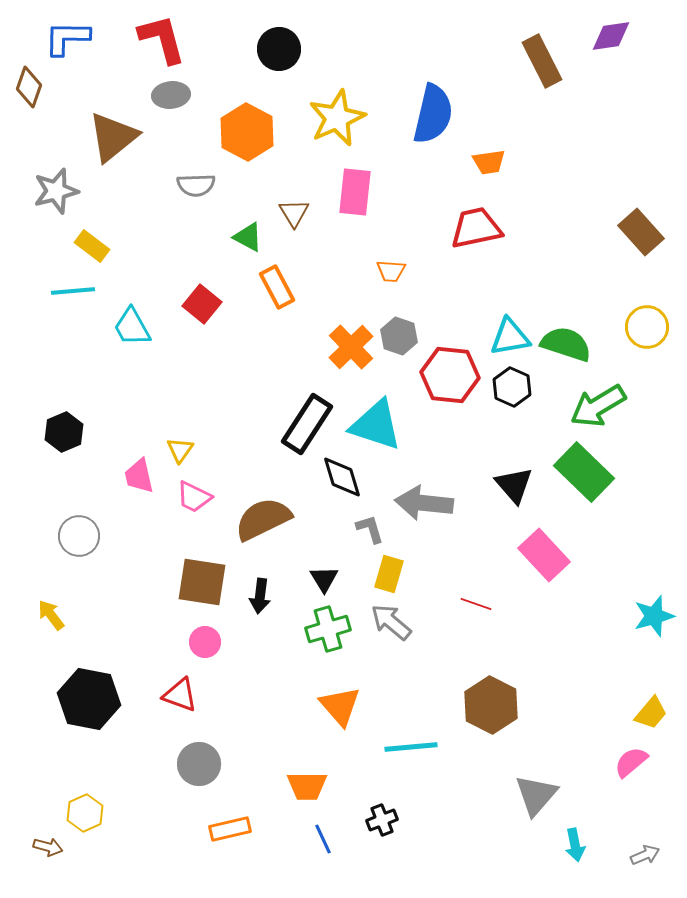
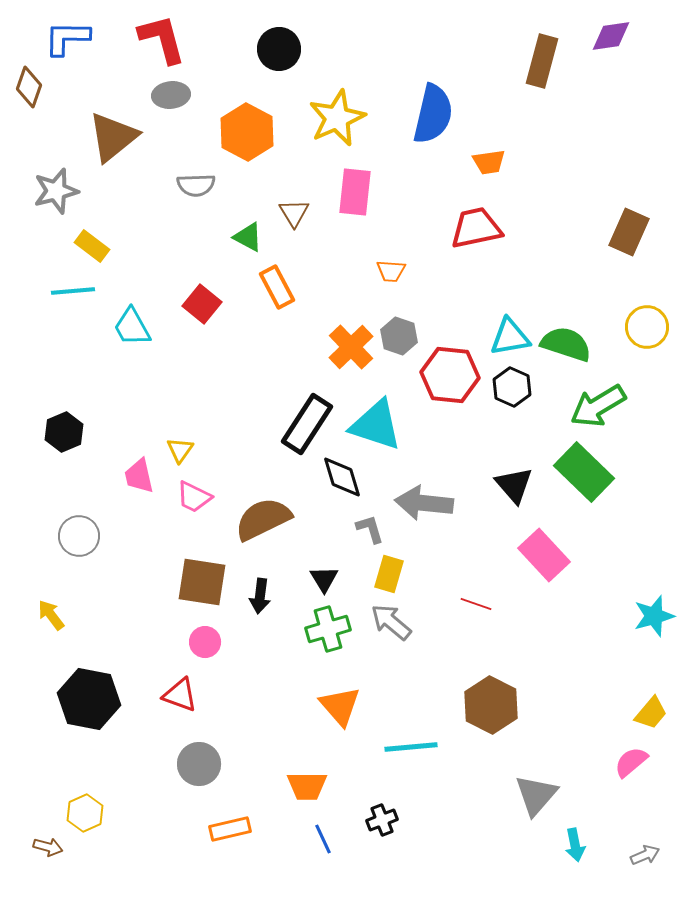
brown rectangle at (542, 61): rotated 42 degrees clockwise
brown rectangle at (641, 232): moved 12 px left; rotated 66 degrees clockwise
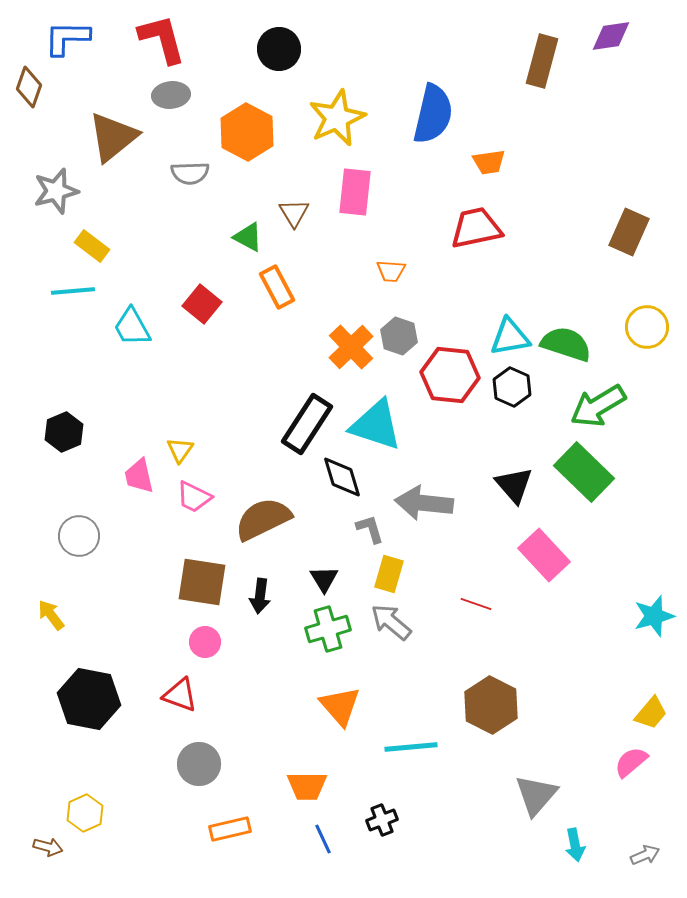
gray semicircle at (196, 185): moved 6 px left, 12 px up
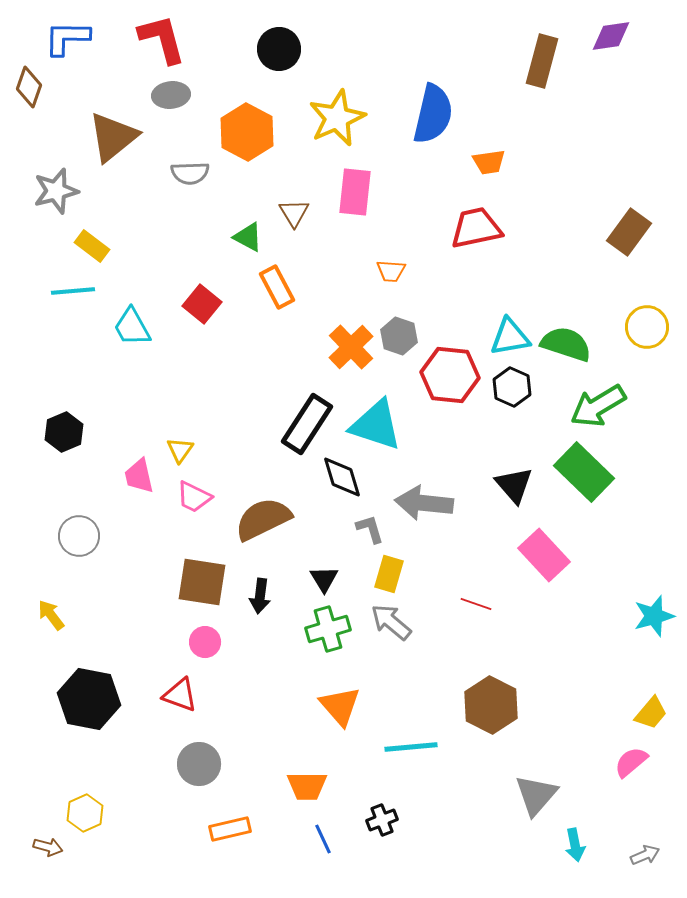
brown rectangle at (629, 232): rotated 12 degrees clockwise
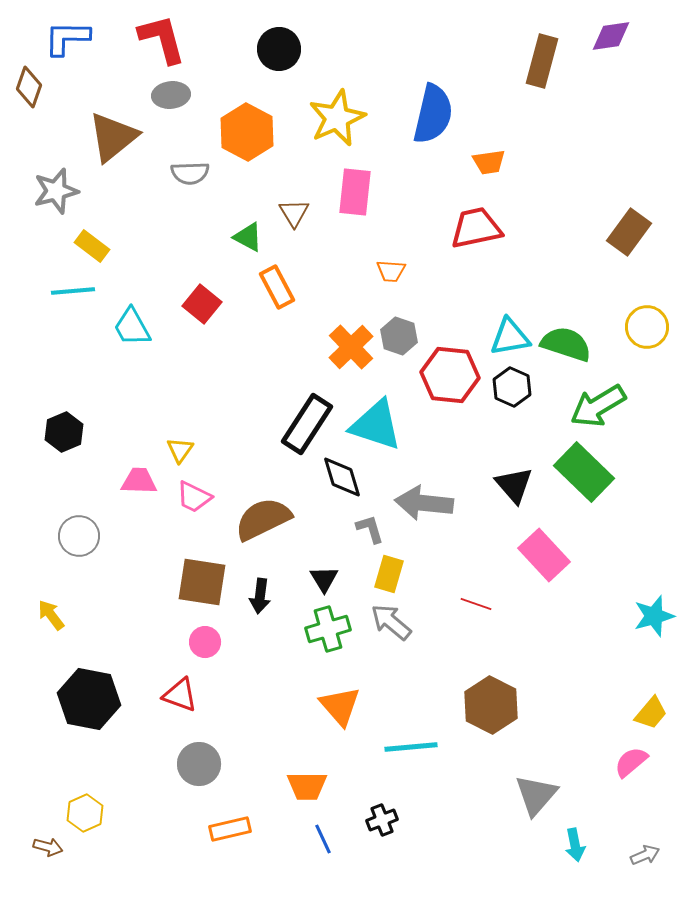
pink trapezoid at (139, 476): moved 5 px down; rotated 105 degrees clockwise
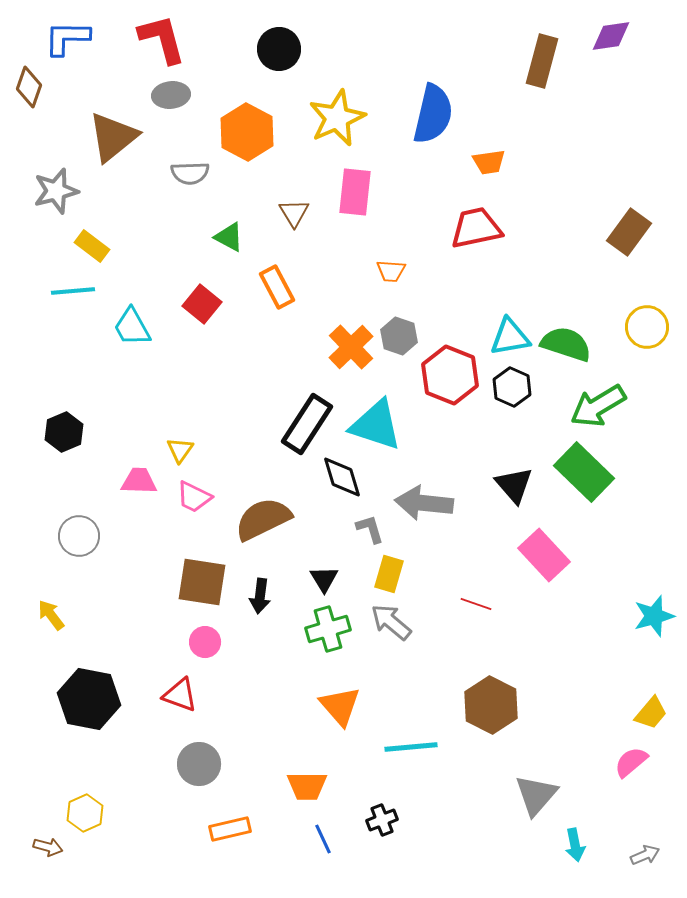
green triangle at (248, 237): moved 19 px left
red hexagon at (450, 375): rotated 16 degrees clockwise
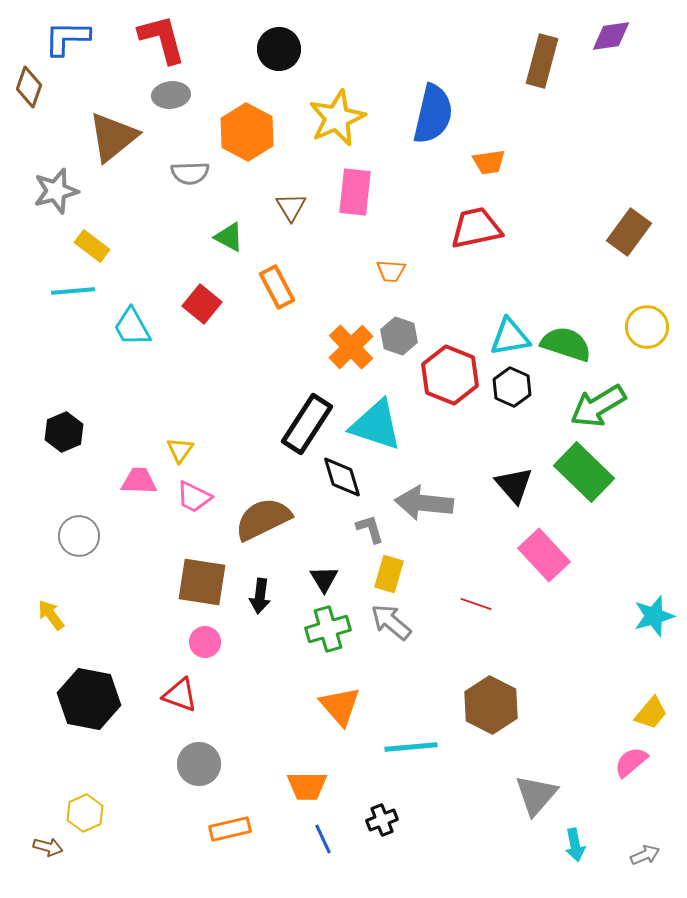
brown triangle at (294, 213): moved 3 px left, 6 px up
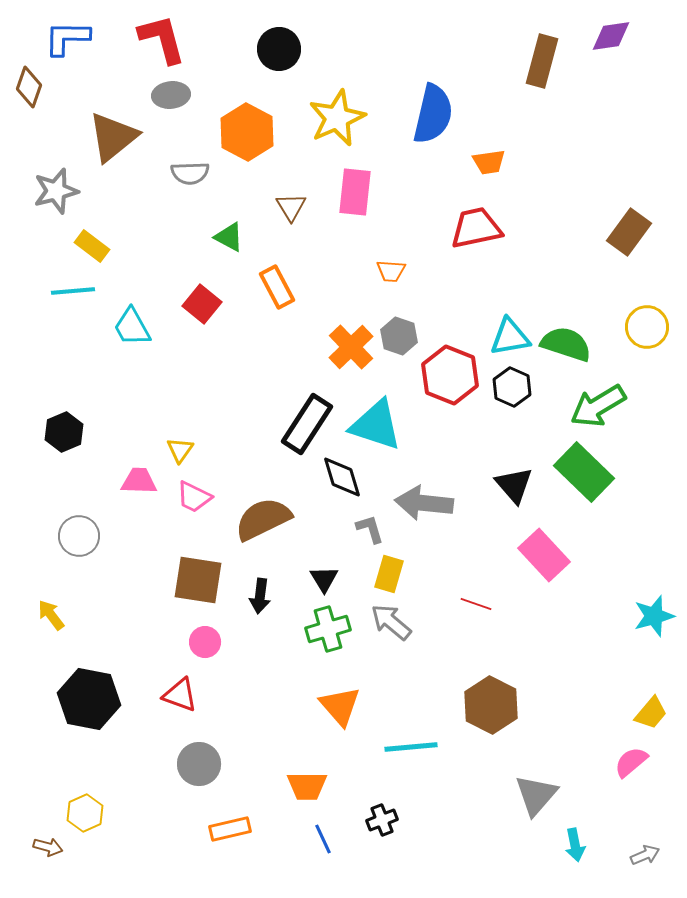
brown square at (202, 582): moved 4 px left, 2 px up
